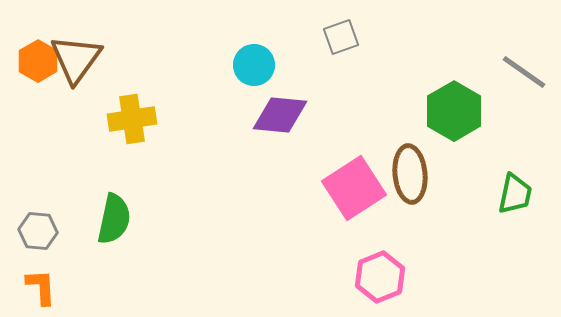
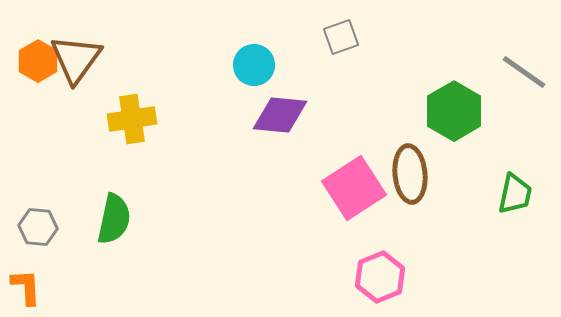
gray hexagon: moved 4 px up
orange L-shape: moved 15 px left
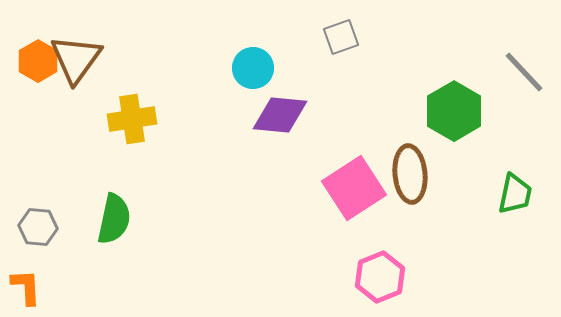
cyan circle: moved 1 px left, 3 px down
gray line: rotated 12 degrees clockwise
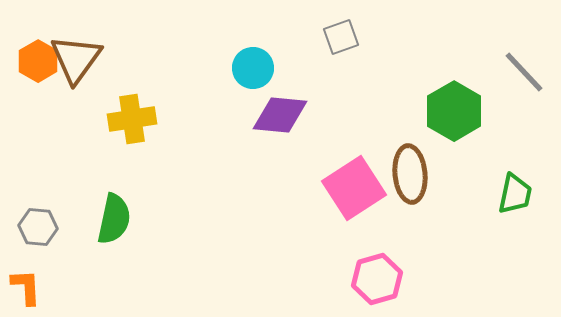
pink hexagon: moved 3 px left, 2 px down; rotated 6 degrees clockwise
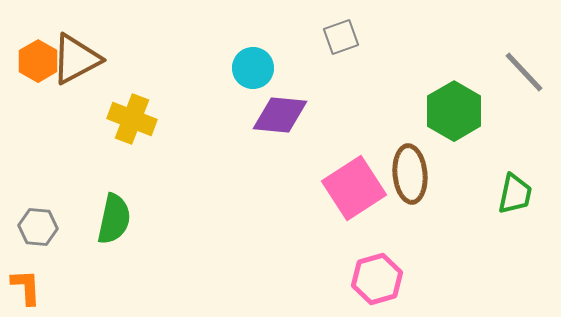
brown triangle: rotated 26 degrees clockwise
yellow cross: rotated 30 degrees clockwise
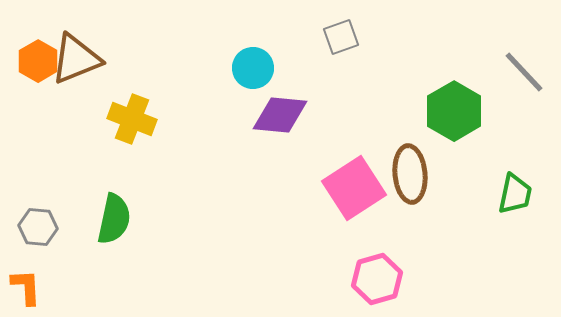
brown triangle: rotated 6 degrees clockwise
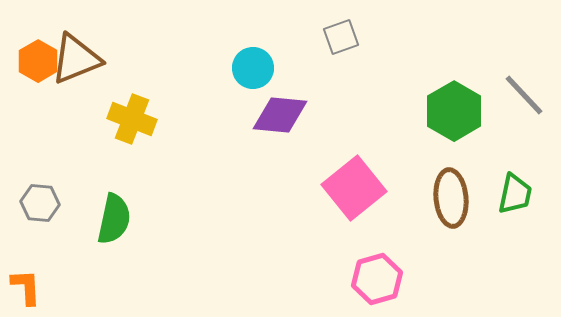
gray line: moved 23 px down
brown ellipse: moved 41 px right, 24 px down
pink square: rotated 6 degrees counterclockwise
gray hexagon: moved 2 px right, 24 px up
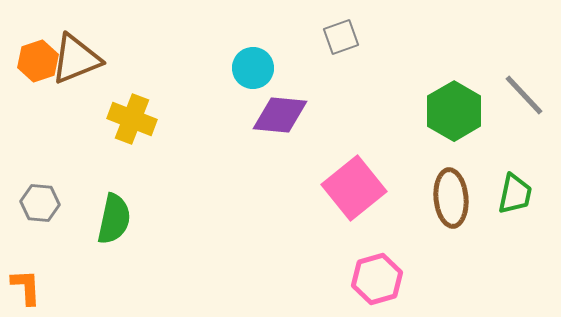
orange hexagon: rotated 12 degrees clockwise
